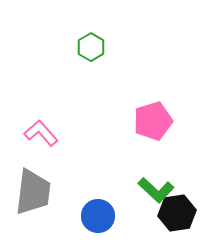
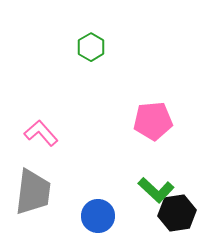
pink pentagon: rotated 12 degrees clockwise
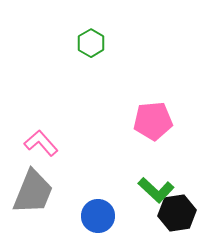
green hexagon: moved 4 px up
pink L-shape: moved 10 px down
gray trapezoid: rotated 15 degrees clockwise
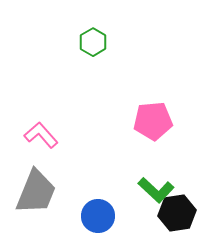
green hexagon: moved 2 px right, 1 px up
pink L-shape: moved 8 px up
gray trapezoid: moved 3 px right
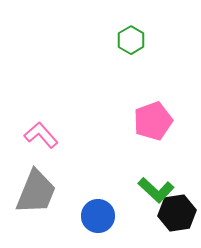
green hexagon: moved 38 px right, 2 px up
pink pentagon: rotated 15 degrees counterclockwise
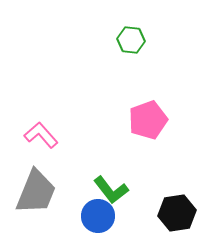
green hexagon: rotated 24 degrees counterclockwise
pink pentagon: moved 5 px left, 1 px up
green L-shape: moved 45 px left; rotated 9 degrees clockwise
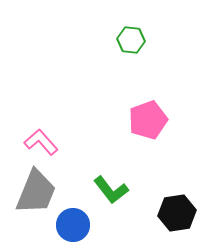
pink L-shape: moved 7 px down
blue circle: moved 25 px left, 9 px down
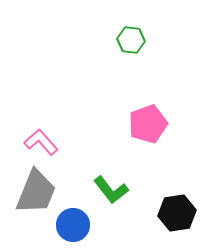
pink pentagon: moved 4 px down
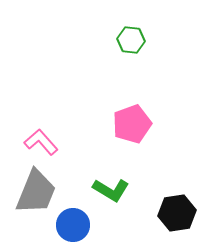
pink pentagon: moved 16 px left
green L-shape: rotated 21 degrees counterclockwise
